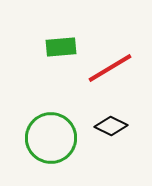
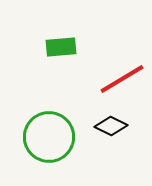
red line: moved 12 px right, 11 px down
green circle: moved 2 px left, 1 px up
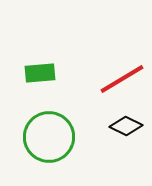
green rectangle: moved 21 px left, 26 px down
black diamond: moved 15 px right
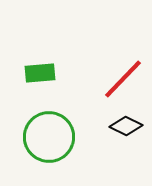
red line: moved 1 px right; rotated 15 degrees counterclockwise
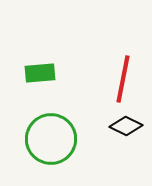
red line: rotated 33 degrees counterclockwise
green circle: moved 2 px right, 2 px down
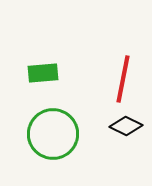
green rectangle: moved 3 px right
green circle: moved 2 px right, 5 px up
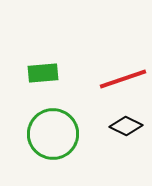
red line: rotated 60 degrees clockwise
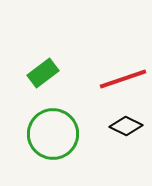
green rectangle: rotated 32 degrees counterclockwise
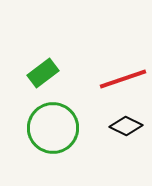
green circle: moved 6 px up
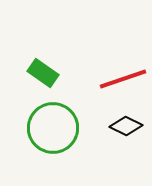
green rectangle: rotated 72 degrees clockwise
